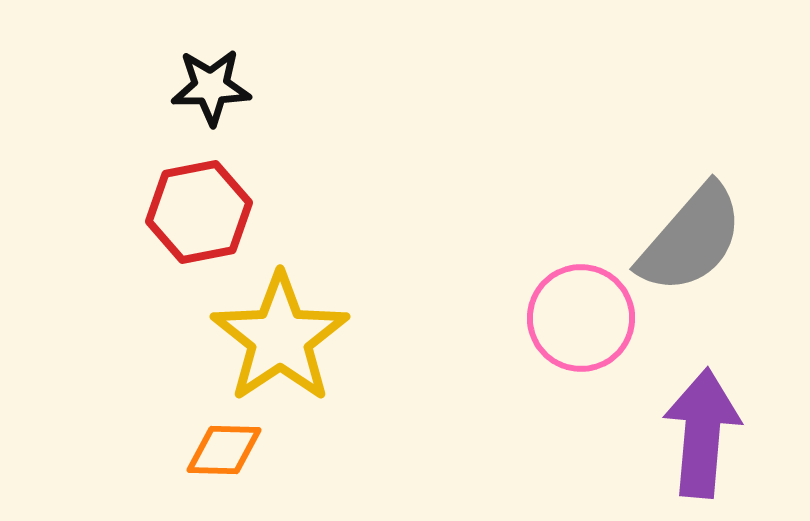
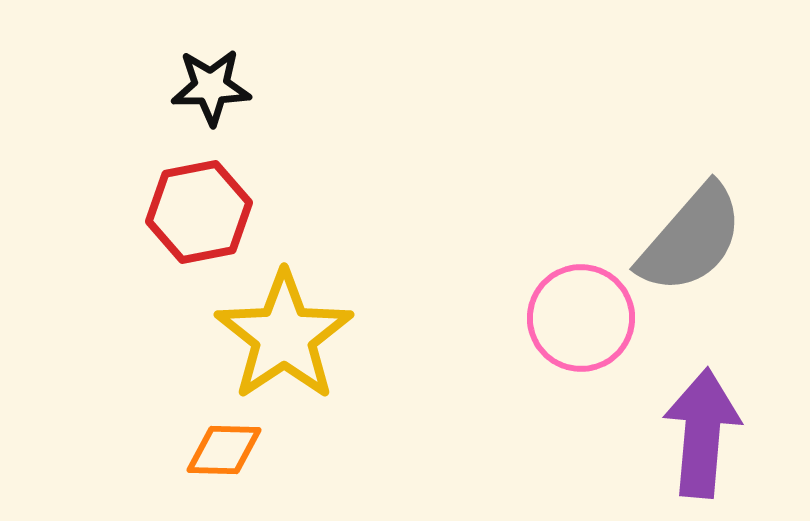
yellow star: moved 4 px right, 2 px up
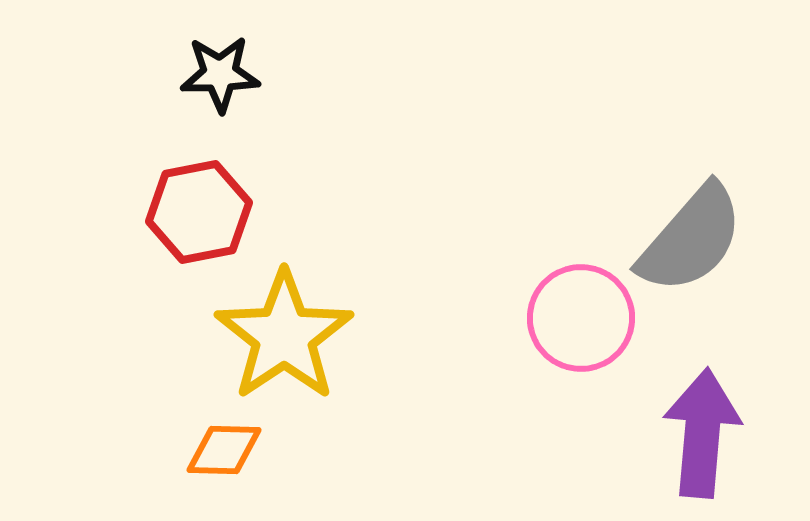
black star: moved 9 px right, 13 px up
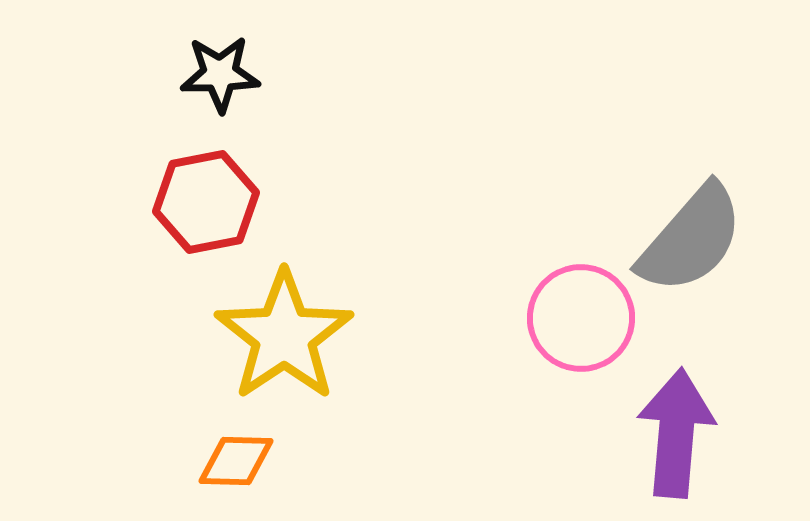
red hexagon: moved 7 px right, 10 px up
purple arrow: moved 26 px left
orange diamond: moved 12 px right, 11 px down
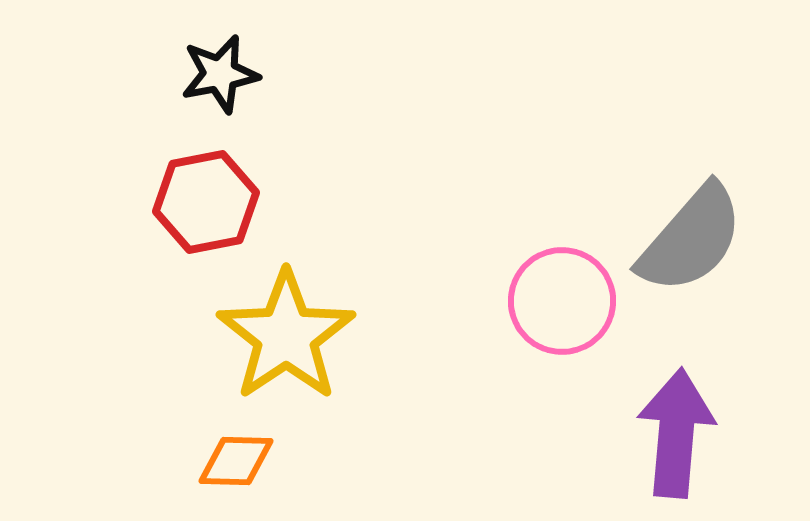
black star: rotated 10 degrees counterclockwise
pink circle: moved 19 px left, 17 px up
yellow star: moved 2 px right
